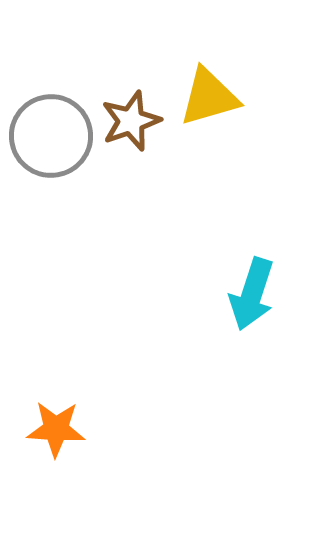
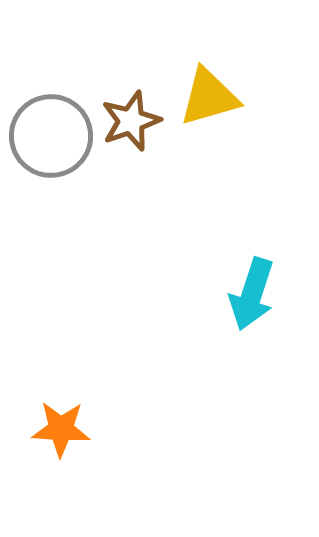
orange star: moved 5 px right
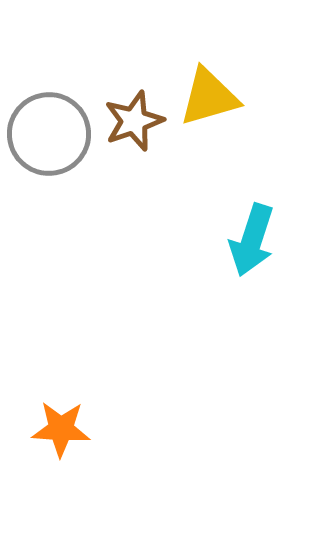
brown star: moved 3 px right
gray circle: moved 2 px left, 2 px up
cyan arrow: moved 54 px up
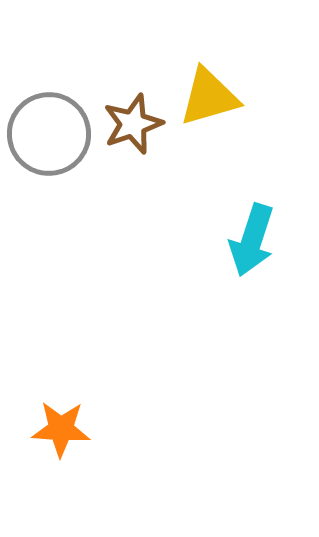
brown star: moved 1 px left, 3 px down
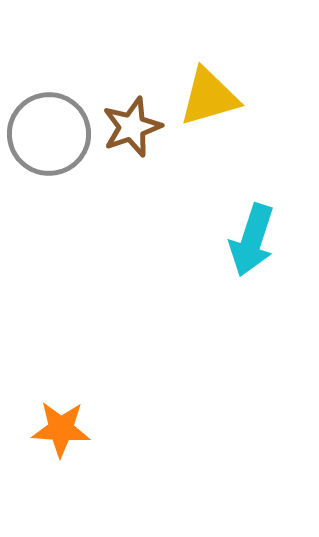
brown star: moved 1 px left, 3 px down
